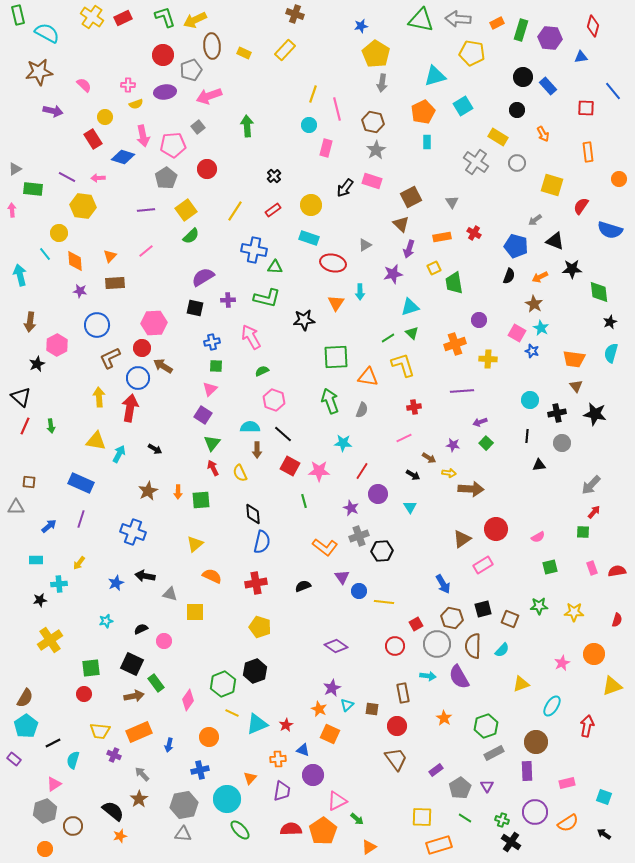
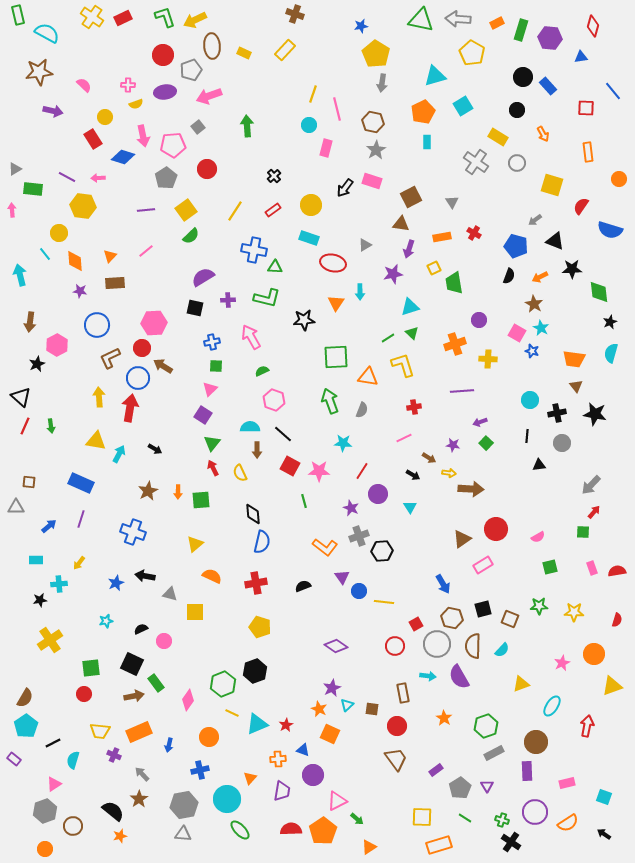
yellow pentagon at (472, 53): rotated 20 degrees clockwise
brown triangle at (401, 224): rotated 36 degrees counterclockwise
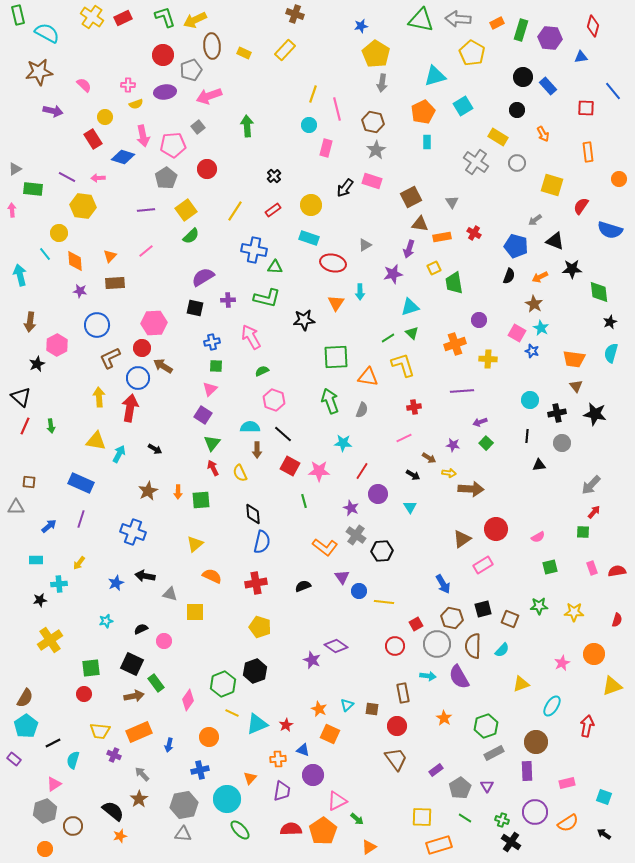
brown triangle at (401, 224): moved 19 px right
gray cross at (359, 536): moved 3 px left, 1 px up; rotated 36 degrees counterclockwise
purple star at (332, 688): moved 20 px left, 28 px up; rotated 24 degrees counterclockwise
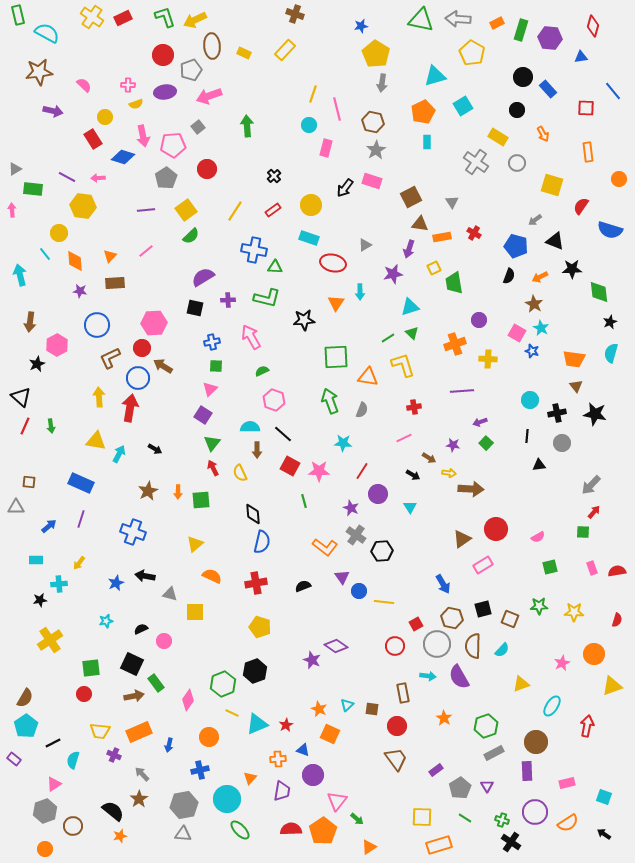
blue rectangle at (548, 86): moved 3 px down
pink triangle at (337, 801): rotated 25 degrees counterclockwise
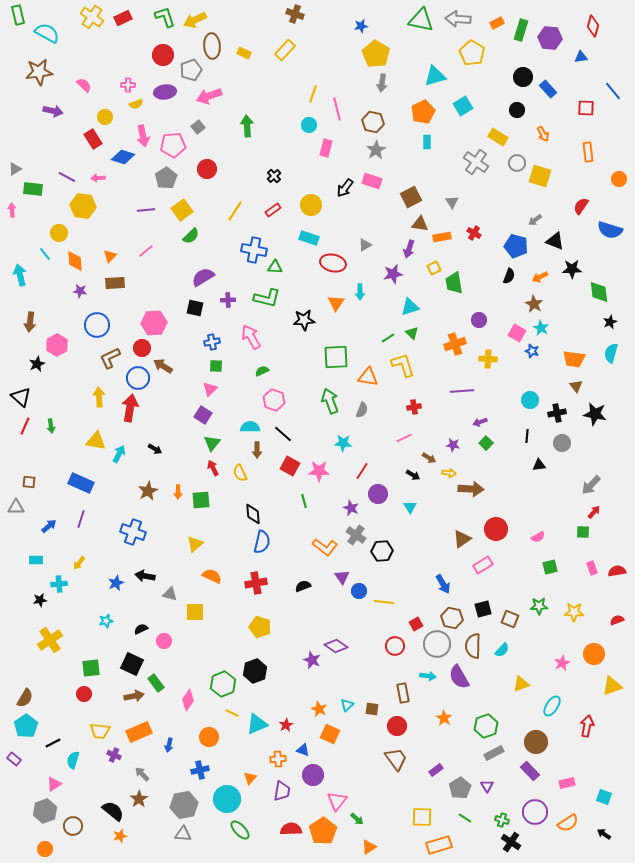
yellow square at (552, 185): moved 12 px left, 9 px up
yellow square at (186, 210): moved 4 px left
red semicircle at (617, 620): rotated 128 degrees counterclockwise
purple rectangle at (527, 771): moved 3 px right; rotated 42 degrees counterclockwise
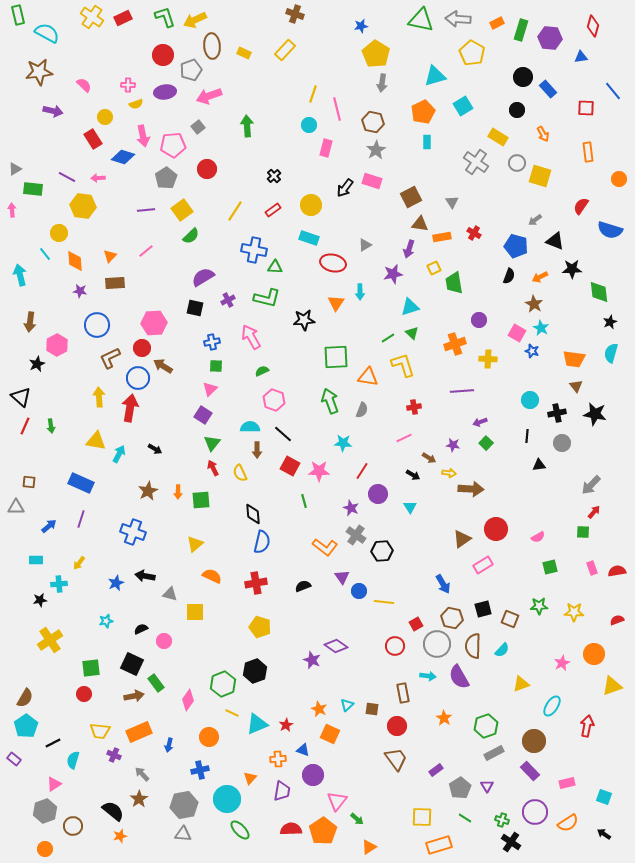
purple cross at (228, 300): rotated 24 degrees counterclockwise
brown circle at (536, 742): moved 2 px left, 1 px up
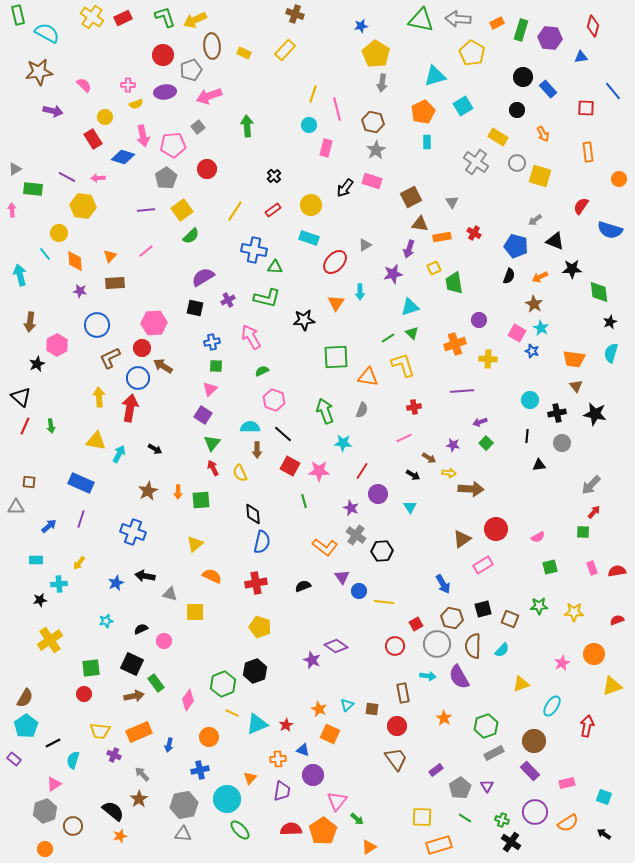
red ellipse at (333, 263): moved 2 px right, 1 px up; rotated 60 degrees counterclockwise
green arrow at (330, 401): moved 5 px left, 10 px down
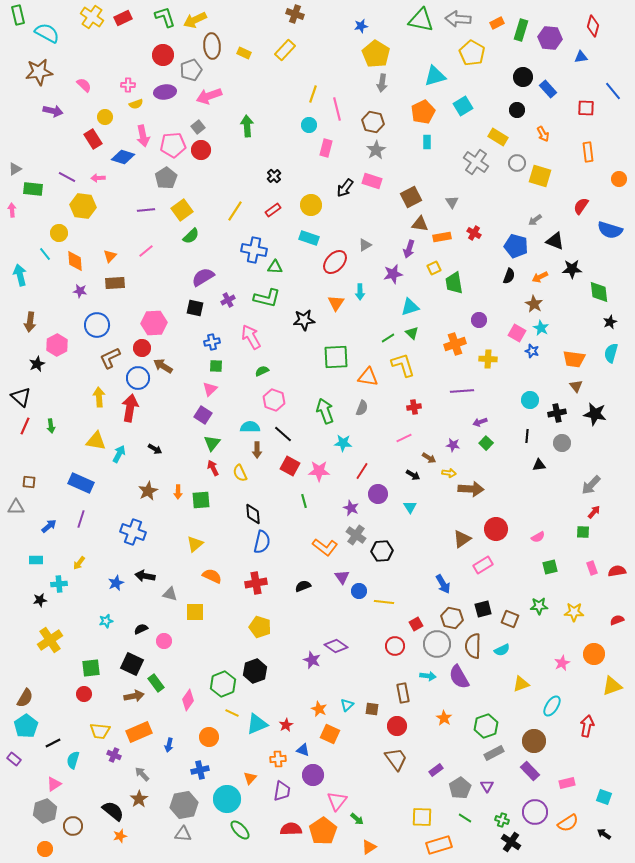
red circle at (207, 169): moved 6 px left, 19 px up
gray semicircle at (362, 410): moved 2 px up
cyan semicircle at (502, 650): rotated 21 degrees clockwise
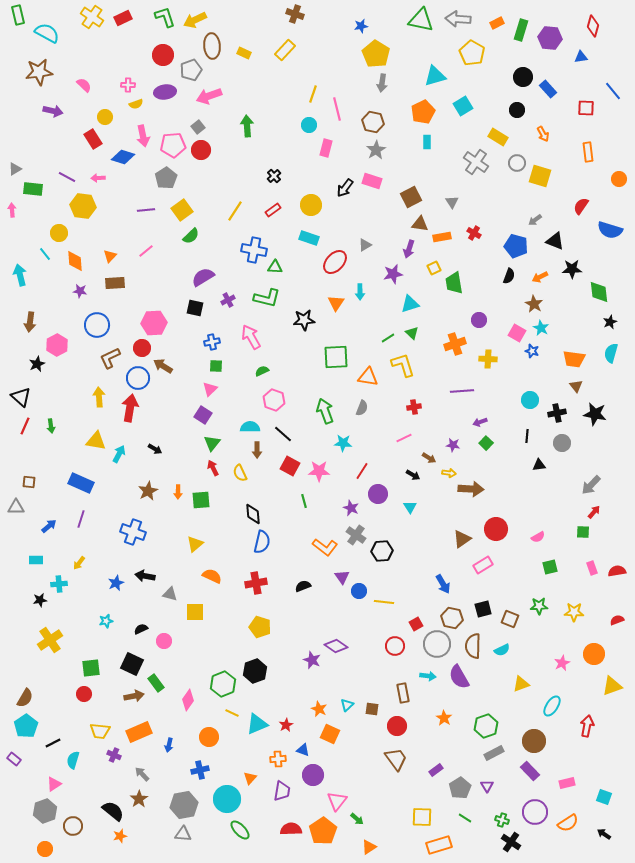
cyan triangle at (410, 307): moved 3 px up
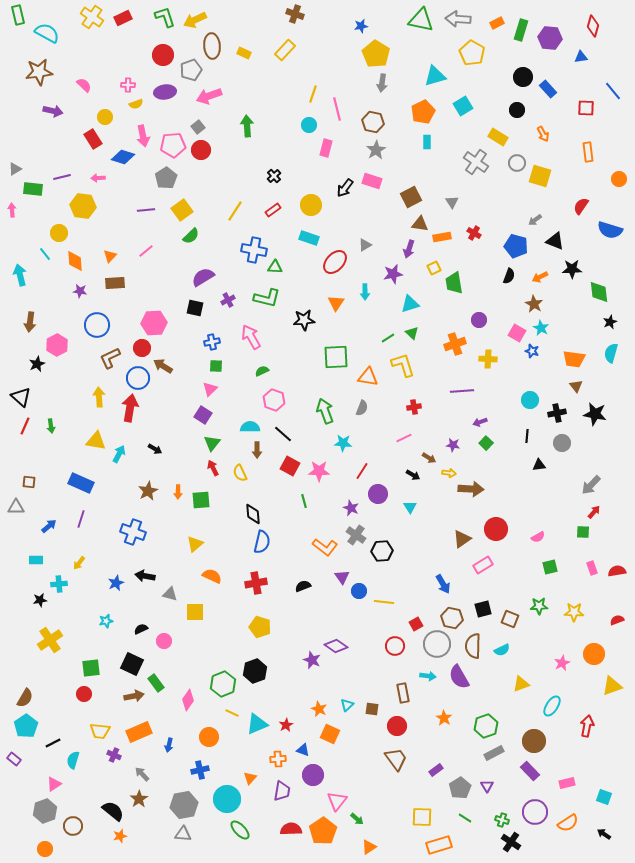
purple line at (67, 177): moved 5 px left; rotated 42 degrees counterclockwise
cyan arrow at (360, 292): moved 5 px right
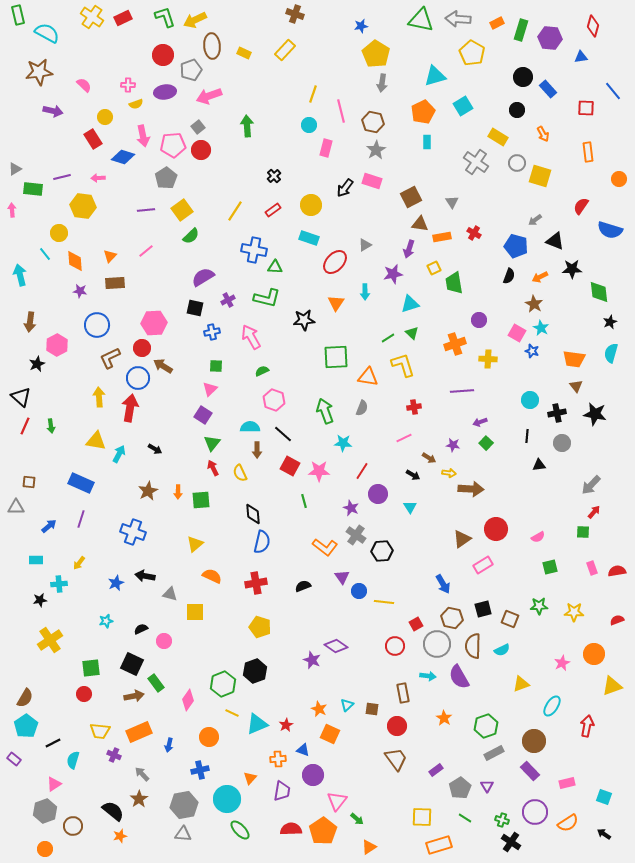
pink line at (337, 109): moved 4 px right, 2 px down
blue cross at (212, 342): moved 10 px up
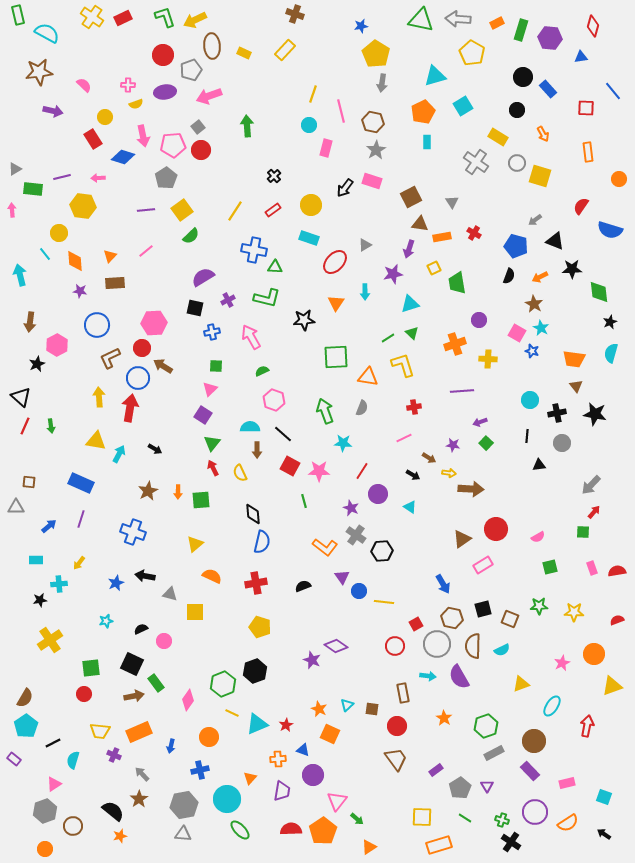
green trapezoid at (454, 283): moved 3 px right
cyan triangle at (410, 507): rotated 24 degrees counterclockwise
blue arrow at (169, 745): moved 2 px right, 1 px down
